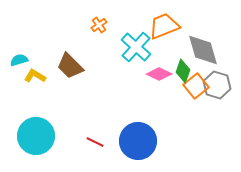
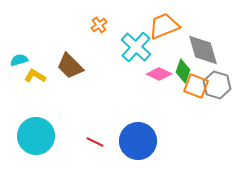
orange square: rotated 30 degrees counterclockwise
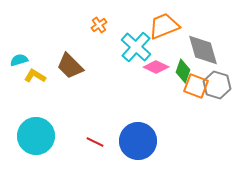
pink diamond: moved 3 px left, 7 px up
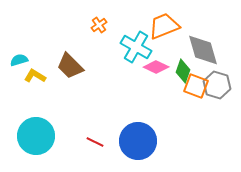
cyan cross: rotated 12 degrees counterclockwise
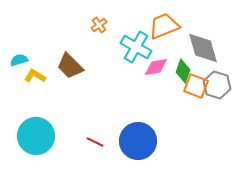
gray diamond: moved 2 px up
pink diamond: rotated 35 degrees counterclockwise
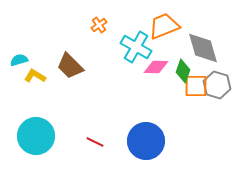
pink diamond: rotated 10 degrees clockwise
orange square: rotated 20 degrees counterclockwise
blue circle: moved 8 px right
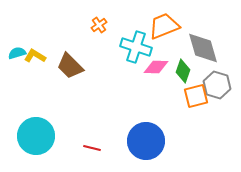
cyan cross: rotated 12 degrees counterclockwise
cyan semicircle: moved 2 px left, 7 px up
yellow L-shape: moved 20 px up
orange square: moved 10 px down; rotated 15 degrees counterclockwise
red line: moved 3 px left, 6 px down; rotated 12 degrees counterclockwise
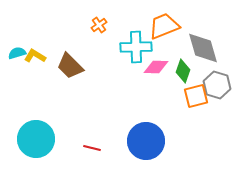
cyan cross: rotated 20 degrees counterclockwise
cyan circle: moved 3 px down
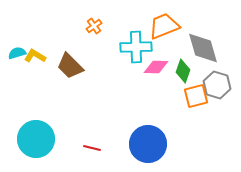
orange cross: moved 5 px left, 1 px down
blue circle: moved 2 px right, 3 px down
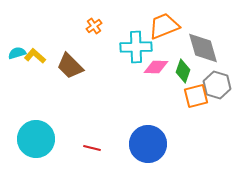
yellow L-shape: rotated 10 degrees clockwise
